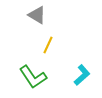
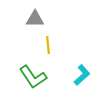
gray triangle: moved 2 px left, 4 px down; rotated 30 degrees counterclockwise
yellow line: rotated 30 degrees counterclockwise
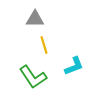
yellow line: moved 4 px left; rotated 12 degrees counterclockwise
cyan L-shape: moved 8 px left, 9 px up; rotated 20 degrees clockwise
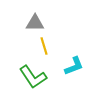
gray triangle: moved 4 px down
yellow line: moved 1 px down
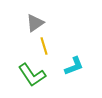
gray triangle: rotated 36 degrees counterclockwise
green L-shape: moved 1 px left, 2 px up
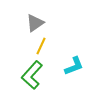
yellow line: moved 3 px left; rotated 42 degrees clockwise
green L-shape: rotated 76 degrees clockwise
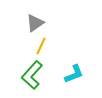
cyan L-shape: moved 8 px down
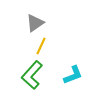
cyan L-shape: moved 1 px left, 1 px down
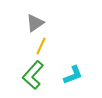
green L-shape: moved 1 px right
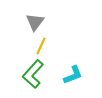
gray triangle: moved 1 px up; rotated 18 degrees counterclockwise
green L-shape: moved 1 px up
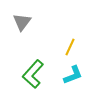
gray triangle: moved 13 px left
yellow line: moved 29 px right, 1 px down
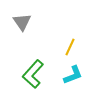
gray triangle: rotated 12 degrees counterclockwise
